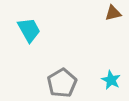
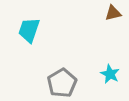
cyan trapezoid: rotated 132 degrees counterclockwise
cyan star: moved 1 px left, 6 px up
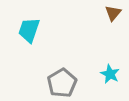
brown triangle: rotated 36 degrees counterclockwise
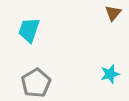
cyan star: rotated 30 degrees clockwise
gray pentagon: moved 26 px left
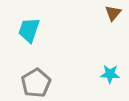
cyan star: rotated 18 degrees clockwise
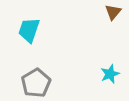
brown triangle: moved 1 px up
cyan star: rotated 24 degrees counterclockwise
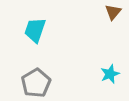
cyan trapezoid: moved 6 px right
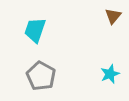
brown triangle: moved 4 px down
gray pentagon: moved 5 px right, 7 px up; rotated 12 degrees counterclockwise
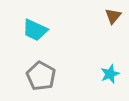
cyan trapezoid: rotated 84 degrees counterclockwise
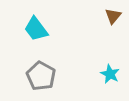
cyan trapezoid: moved 1 px right, 1 px up; rotated 28 degrees clockwise
cyan star: rotated 24 degrees counterclockwise
